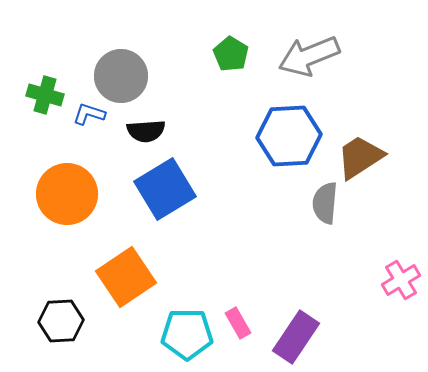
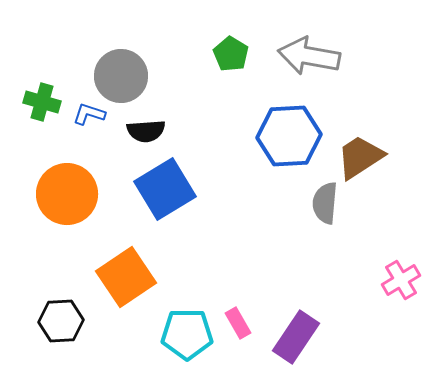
gray arrow: rotated 32 degrees clockwise
green cross: moved 3 px left, 7 px down
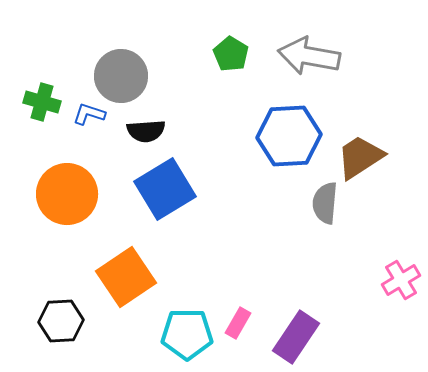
pink rectangle: rotated 60 degrees clockwise
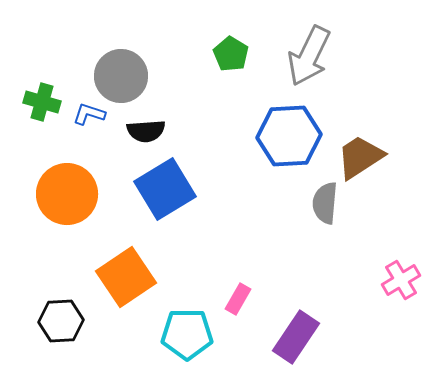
gray arrow: rotated 74 degrees counterclockwise
pink rectangle: moved 24 px up
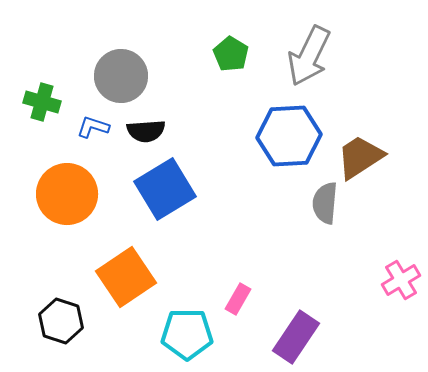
blue L-shape: moved 4 px right, 13 px down
black hexagon: rotated 21 degrees clockwise
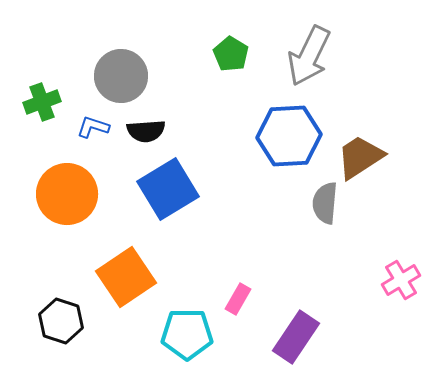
green cross: rotated 36 degrees counterclockwise
blue square: moved 3 px right
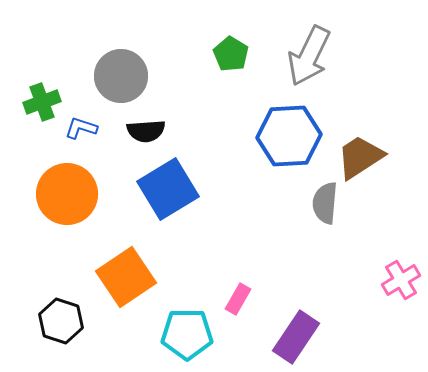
blue L-shape: moved 12 px left, 1 px down
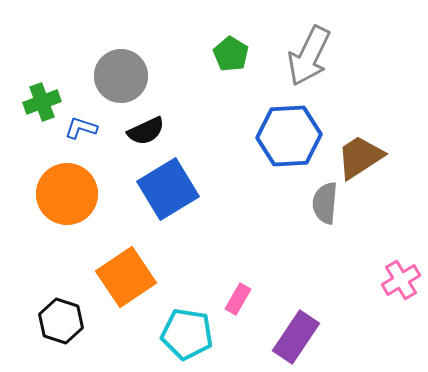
black semicircle: rotated 21 degrees counterclockwise
cyan pentagon: rotated 9 degrees clockwise
